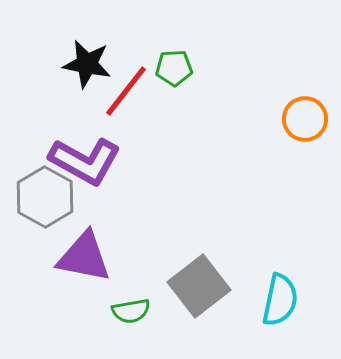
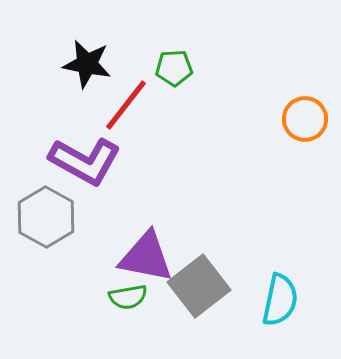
red line: moved 14 px down
gray hexagon: moved 1 px right, 20 px down
purple triangle: moved 62 px right
green semicircle: moved 3 px left, 14 px up
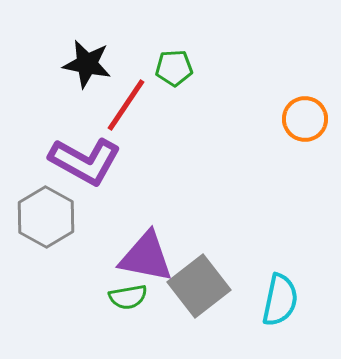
red line: rotated 4 degrees counterclockwise
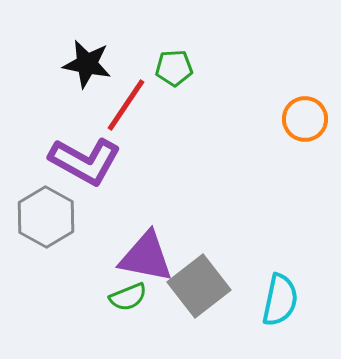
green semicircle: rotated 12 degrees counterclockwise
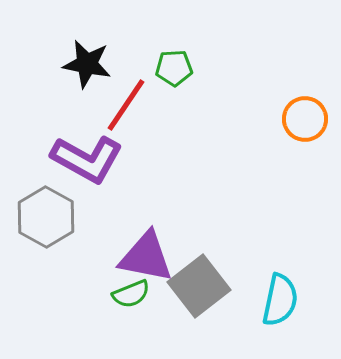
purple L-shape: moved 2 px right, 2 px up
green semicircle: moved 3 px right, 3 px up
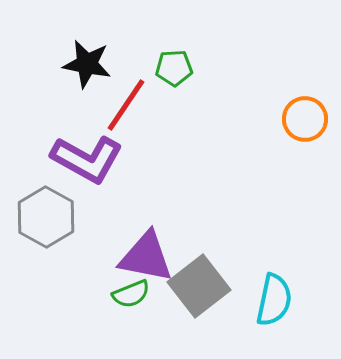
cyan semicircle: moved 6 px left
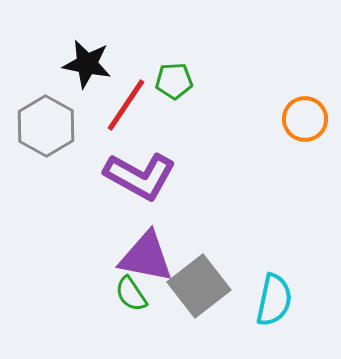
green pentagon: moved 13 px down
purple L-shape: moved 53 px right, 17 px down
gray hexagon: moved 91 px up
green semicircle: rotated 78 degrees clockwise
